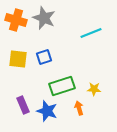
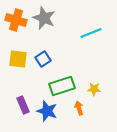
blue square: moved 1 px left, 2 px down; rotated 14 degrees counterclockwise
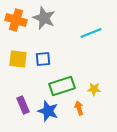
blue square: rotated 28 degrees clockwise
blue star: moved 1 px right
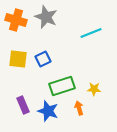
gray star: moved 2 px right, 1 px up
blue square: rotated 21 degrees counterclockwise
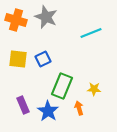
green rectangle: rotated 50 degrees counterclockwise
blue star: rotated 15 degrees clockwise
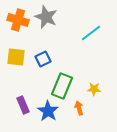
orange cross: moved 2 px right
cyan line: rotated 15 degrees counterclockwise
yellow square: moved 2 px left, 2 px up
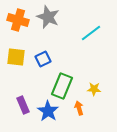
gray star: moved 2 px right
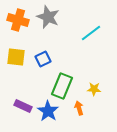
purple rectangle: moved 1 px down; rotated 42 degrees counterclockwise
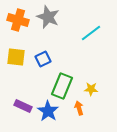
yellow star: moved 3 px left
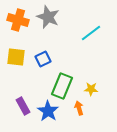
purple rectangle: rotated 36 degrees clockwise
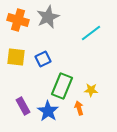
gray star: rotated 25 degrees clockwise
yellow star: moved 1 px down
